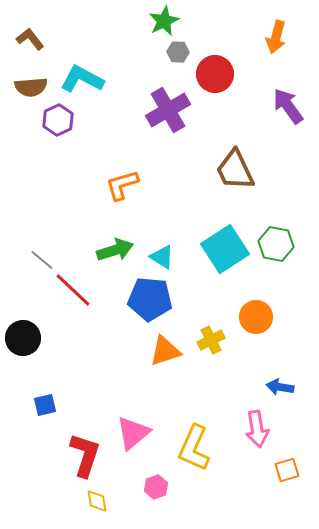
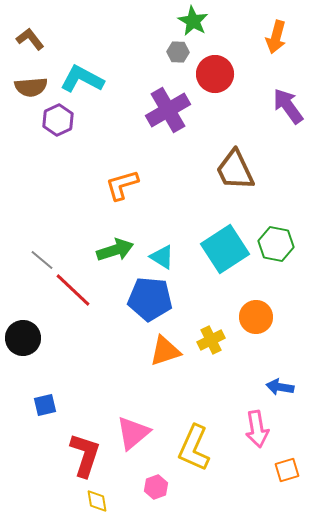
green star: moved 29 px right; rotated 16 degrees counterclockwise
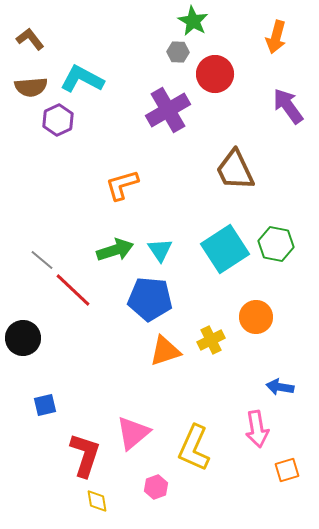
cyan triangle: moved 2 px left, 7 px up; rotated 24 degrees clockwise
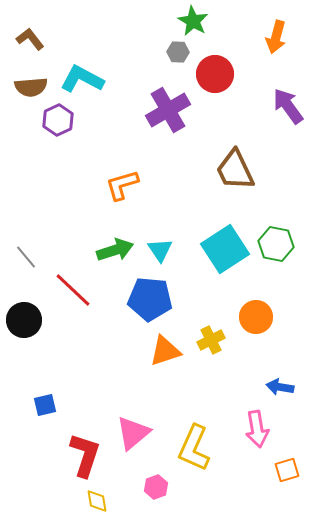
gray line: moved 16 px left, 3 px up; rotated 10 degrees clockwise
black circle: moved 1 px right, 18 px up
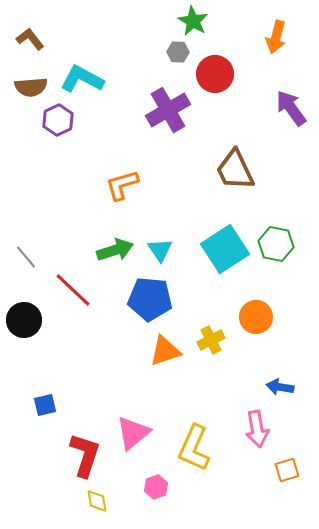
purple arrow: moved 3 px right, 2 px down
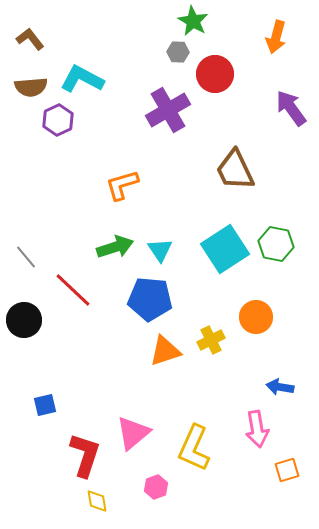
green arrow: moved 3 px up
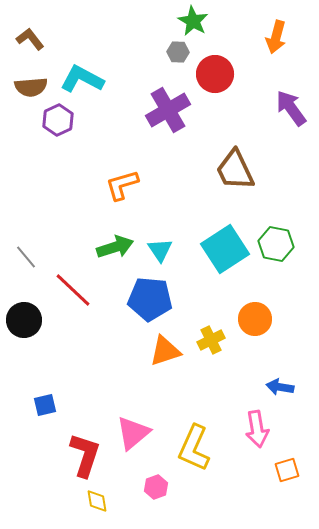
orange circle: moved 1 px left, 2 px down
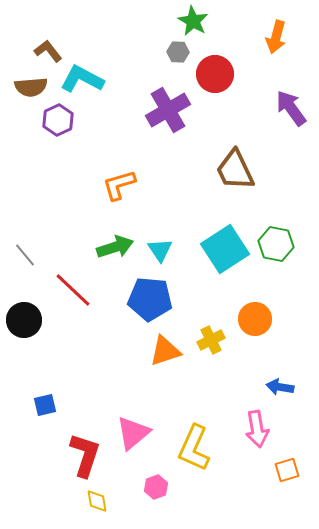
brown L-shape: moved 18 px right, 12 px down
orange L-shape: moved 3 px left
gray line: moved 1 px left, 2 px up
